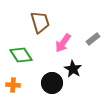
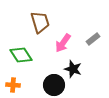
black star: rotated 12 degrees counterclockwise
black circle: moved 2 px right, 2 px down
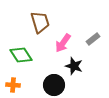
black star: moved 1 px right, 3 px up
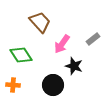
brown trapezoid: rotated 25 degrees counterclockwise
pink arrow: moved 1 px left, 1 px down
black circle: moved 1 px left
